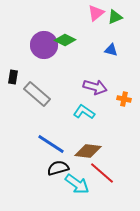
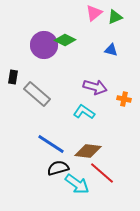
pink triangle: moved 2 px left
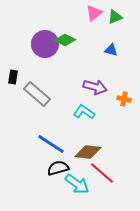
purple circle: moved 1 px right, 1 px up
brown diamond: moved 1 px down
